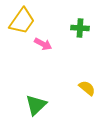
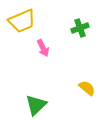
yellow trapezoid: rotated 32 degrees clockwise
green cross: rotated 24 degrees counterclockwise
pink arrow: moved 4 px down; rotated 36 degrees clockwise
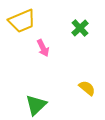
green cross: rotated 24 degrees counterclockwise
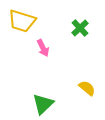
yellow trapezoid: rotated 40 degrees clockwise
green triangle: moved 7 px right, 1 px up
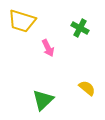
green cross: rotated 18 degrees counterclockwise
pink arrow: moved 5 px right
green triangle: moved 4 px up
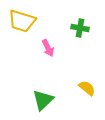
green cross: rotated 18 degrees counterclockwise
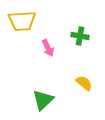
yellow trapezoid: rotated 20 degrees counterclockwise
green cross: moved 8 px down
yellow semicircle: moved 3 px left, 5 px up
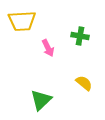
green triangle: moved 2 px left
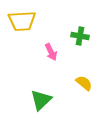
pink arrow: moved 3 px right, 4 px down
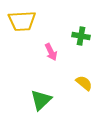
green cross: moved 1 px right
